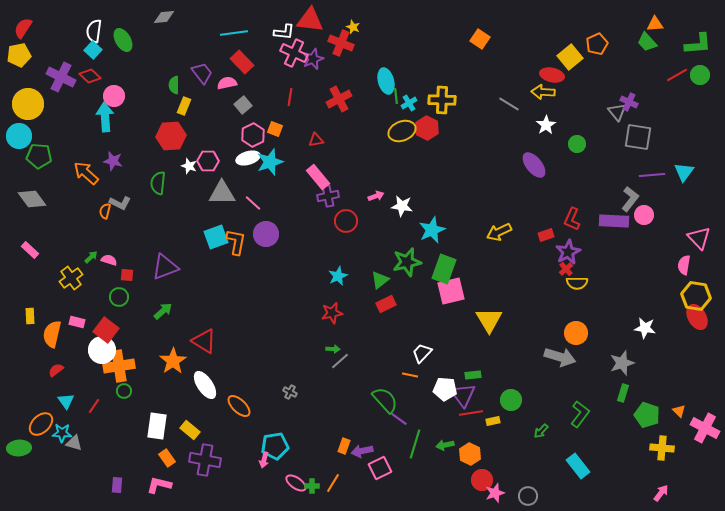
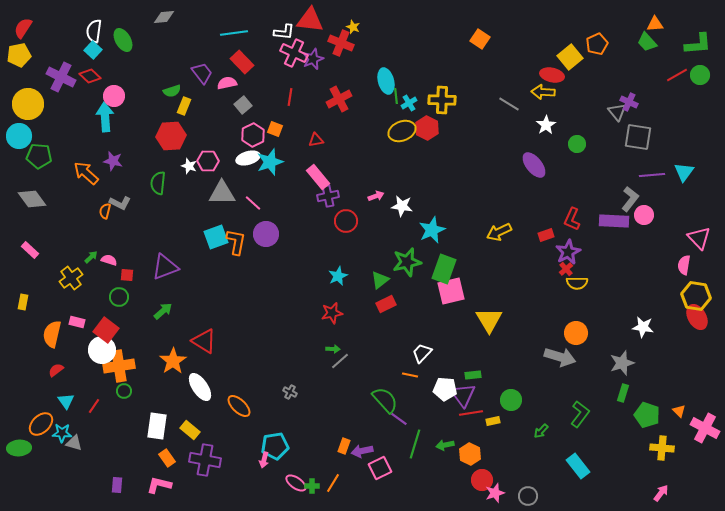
green semicircle at (174, 85): moved 2 px left, 6 px down; rotated 108 degrees counterclockwise
yellow rectangle at (30, 316): moved 7 px left, 14 px up; rotated 14 degrees clockwise
white star at (645, 328): moved 2 px left, 1 px up
white ellipse at (205, 385): moved 5 px left, 2 px down
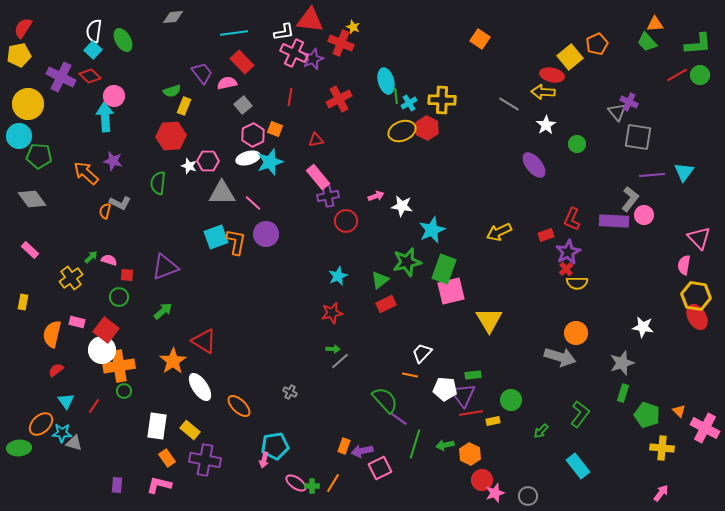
gray diamond at (164, 17): moved 9 px right
white L-shape at (284, 32): rotated 15 degrees counterclockwise
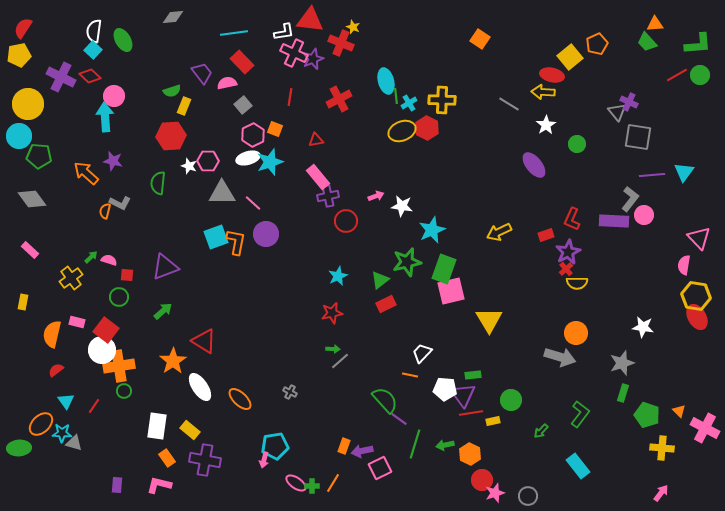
orange ellipse at (239, 406): moved 1 px right, 7 px up
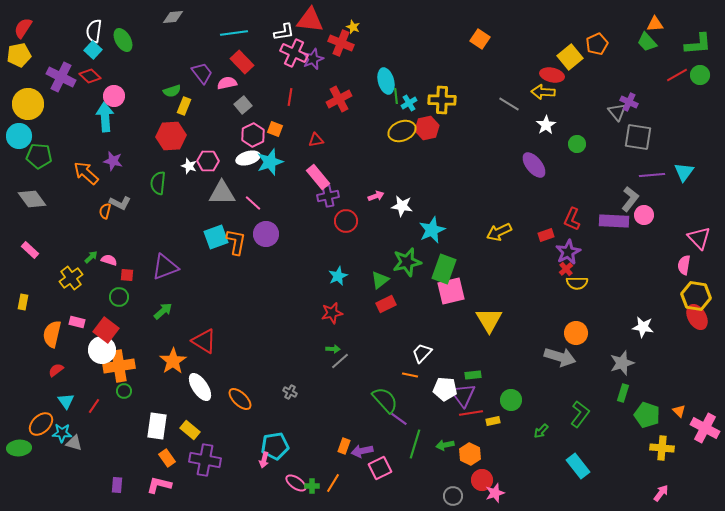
red hexagon at (427, 128): rotated 20 degrees clockwise
gray circle at (528, 496): moved 75 px left
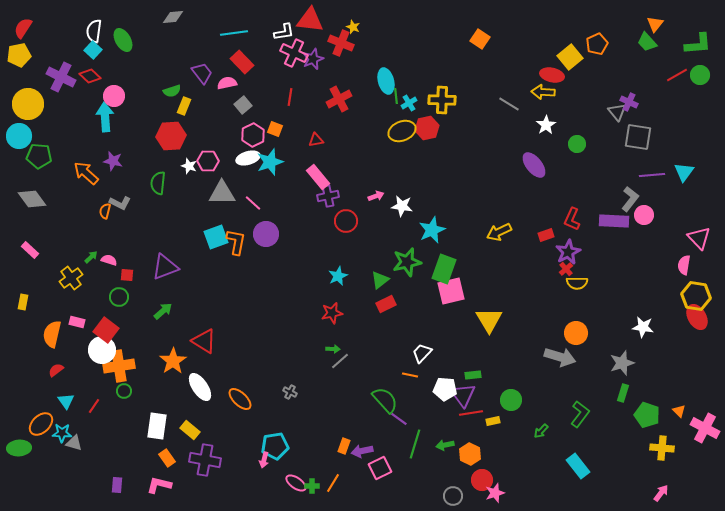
orange triangle at (655, 24): rotated 48 degrees counterclockwise
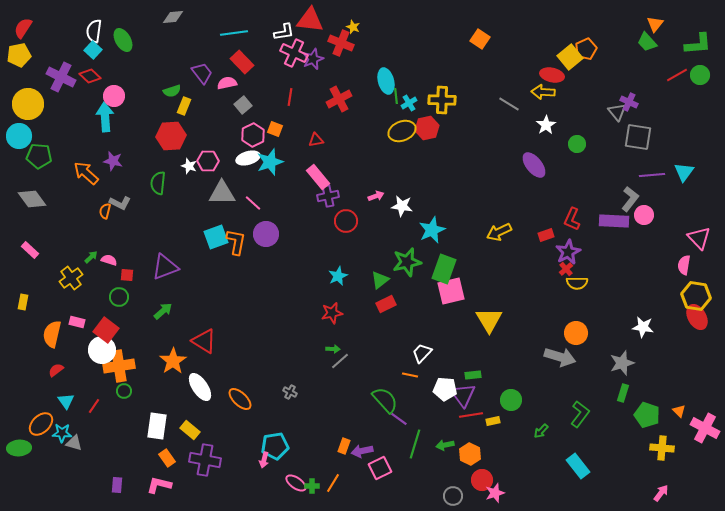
orange pentagon at (597, 44): moved 11 px left, 5 px down
red line at (471, 413): moved 2 px down
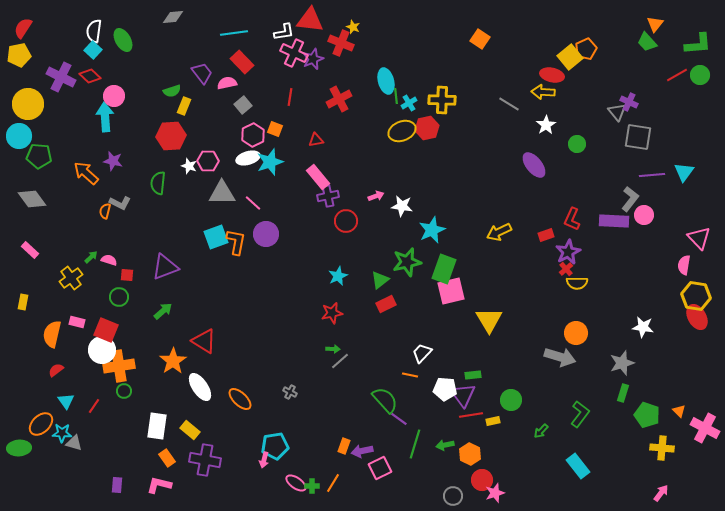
red square at (106, 330): rotated 15 degrees counterclockwise
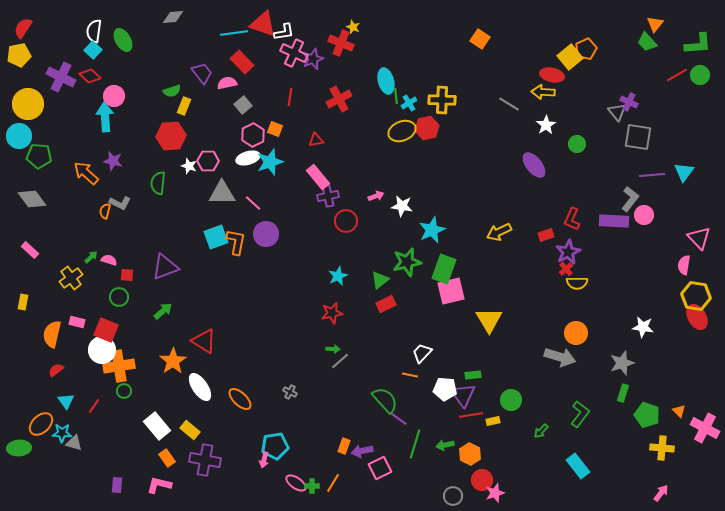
red triangle at (310, 20): moved 47 px left, 4 px down; rotated 12 degrees clockwise
white rectangle at (157, 426): rotated 48 degrees counterclockwise
